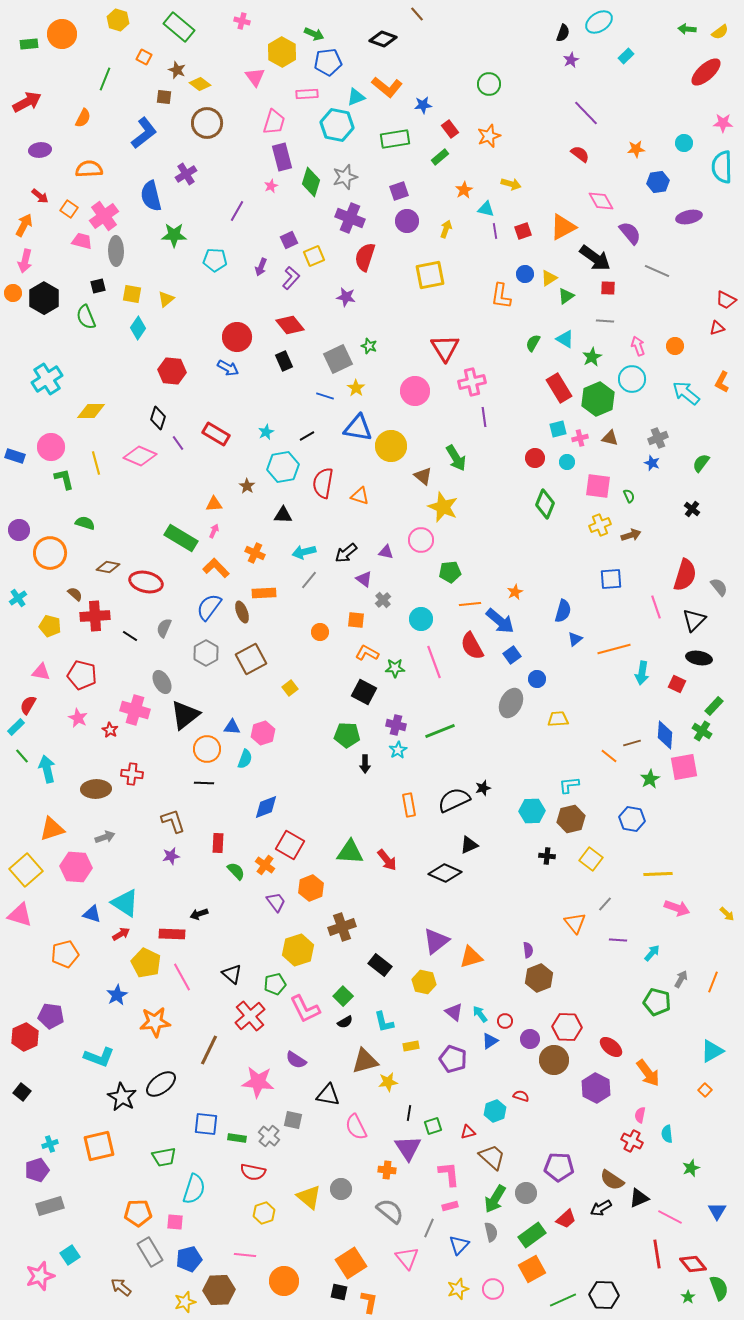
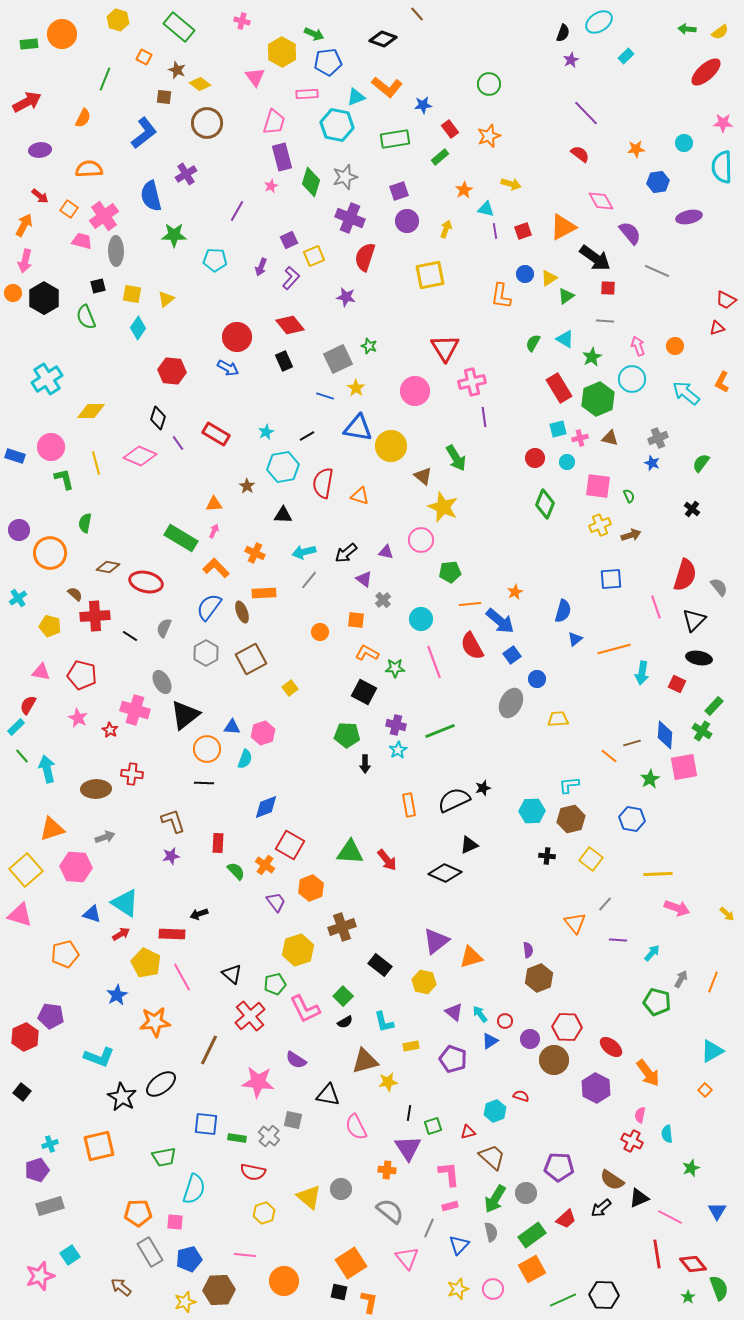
green semicircle at (85, 523): rotated 96 degrees counterclockwise
black arrow at (601, 1208): rotated 10 degrees counterclockwise
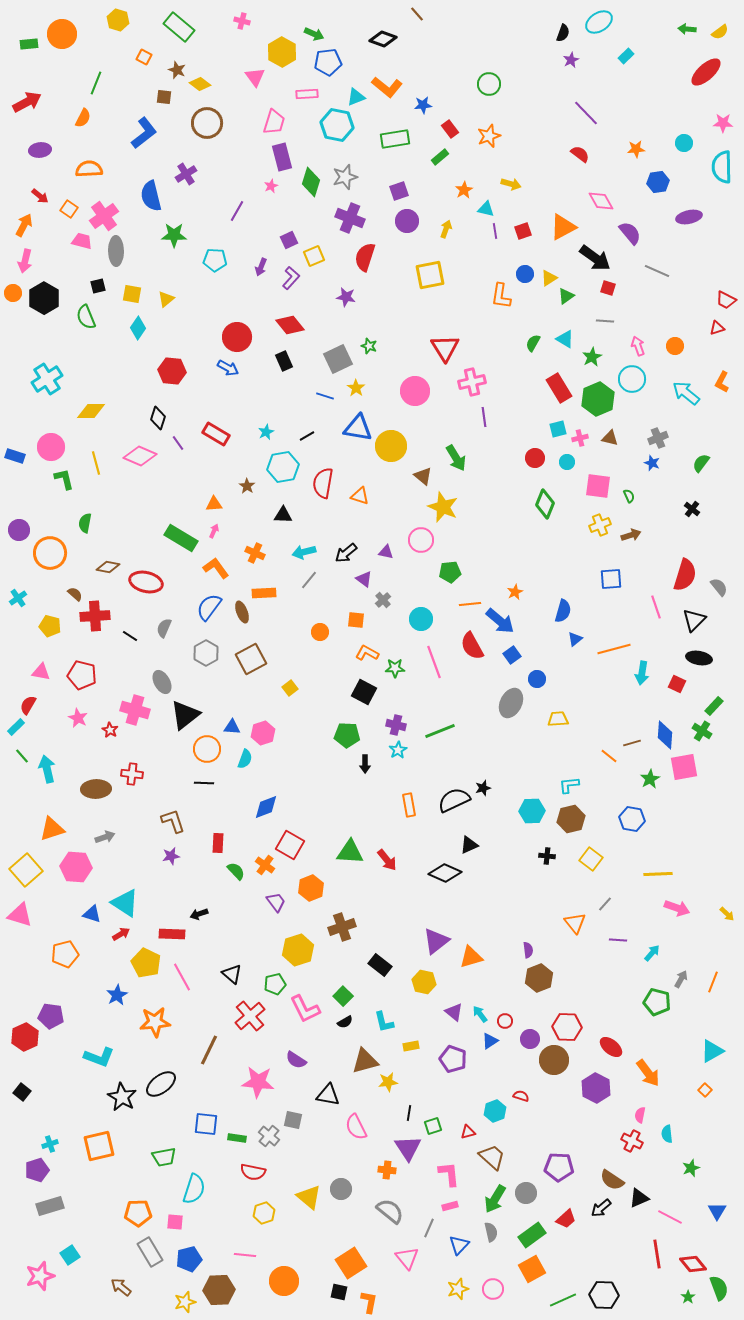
green line at (105, 79): moved 9 px left, 4 px down
red square at (608, 288): rotated 14 degrees clockwise
orange L-shape at (216, 568): rotated 8 degrees clockwise
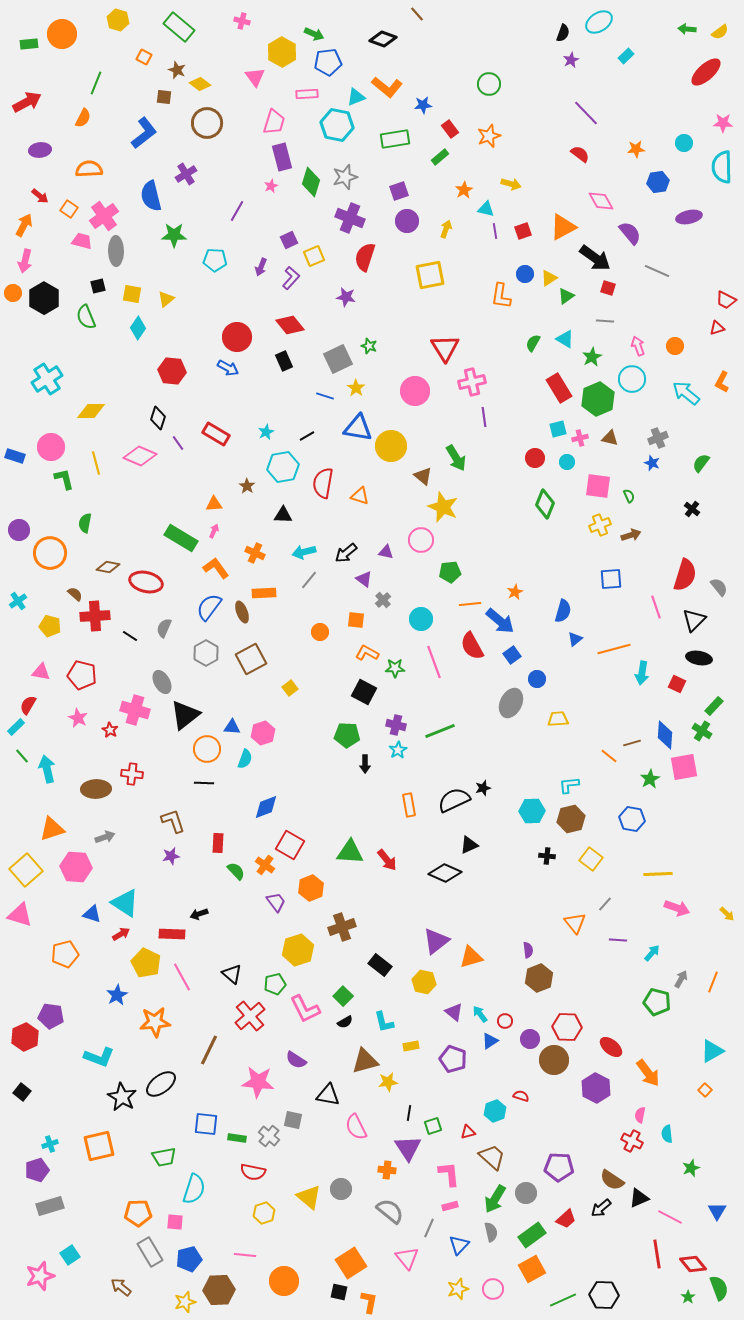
cyan cross at (18, 598): moved 3 px down
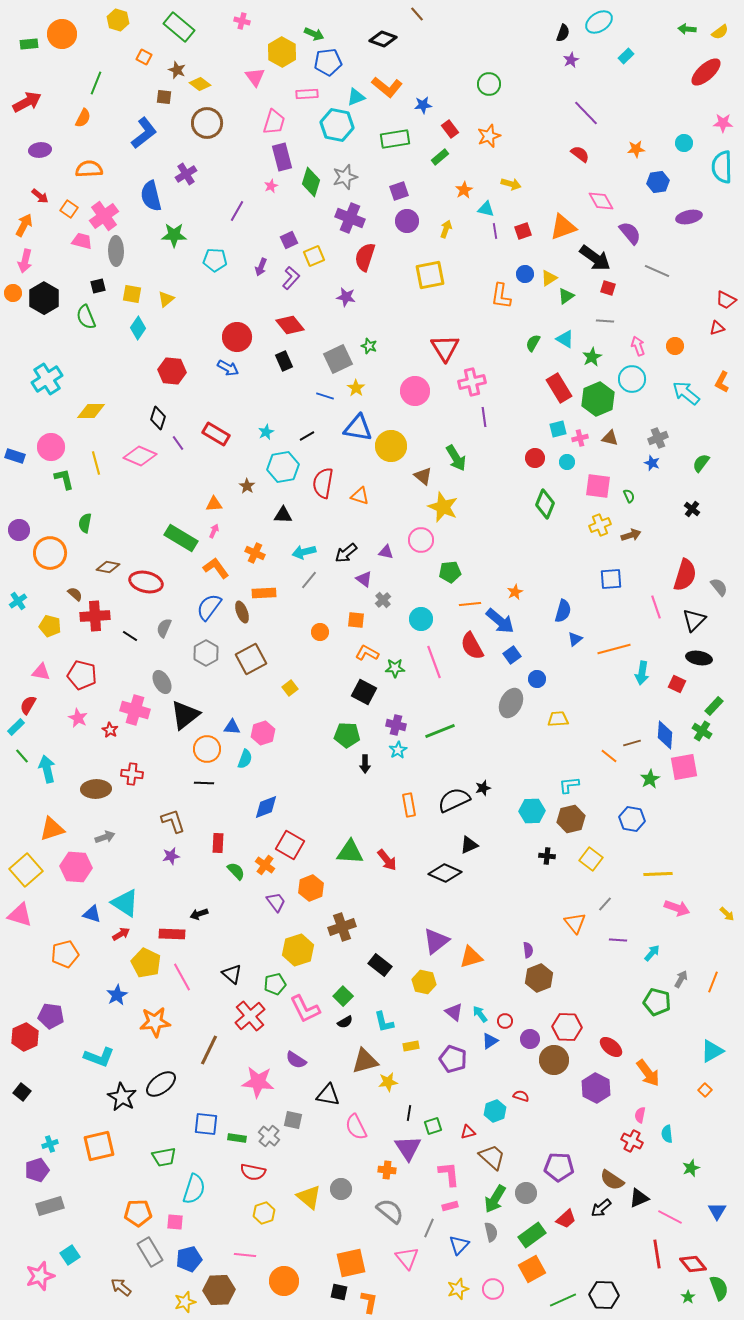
orange triangle at (563, 227): rotated 8 degrees clockwise
orange square at (351, 1263): rotated 20 degrees clockwise
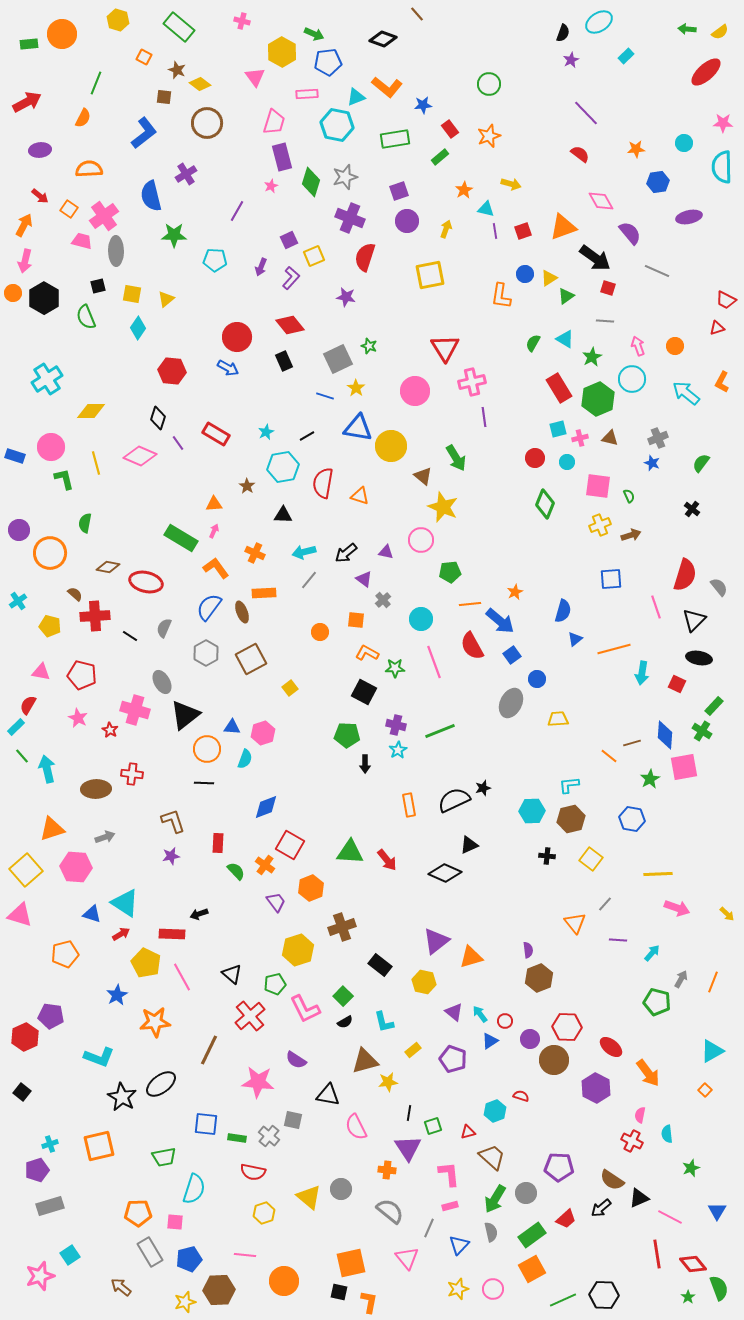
yellow rectangle at (411, 1046): moved 2 px right, 4 px down; rotated 28 degrees counterclockwise
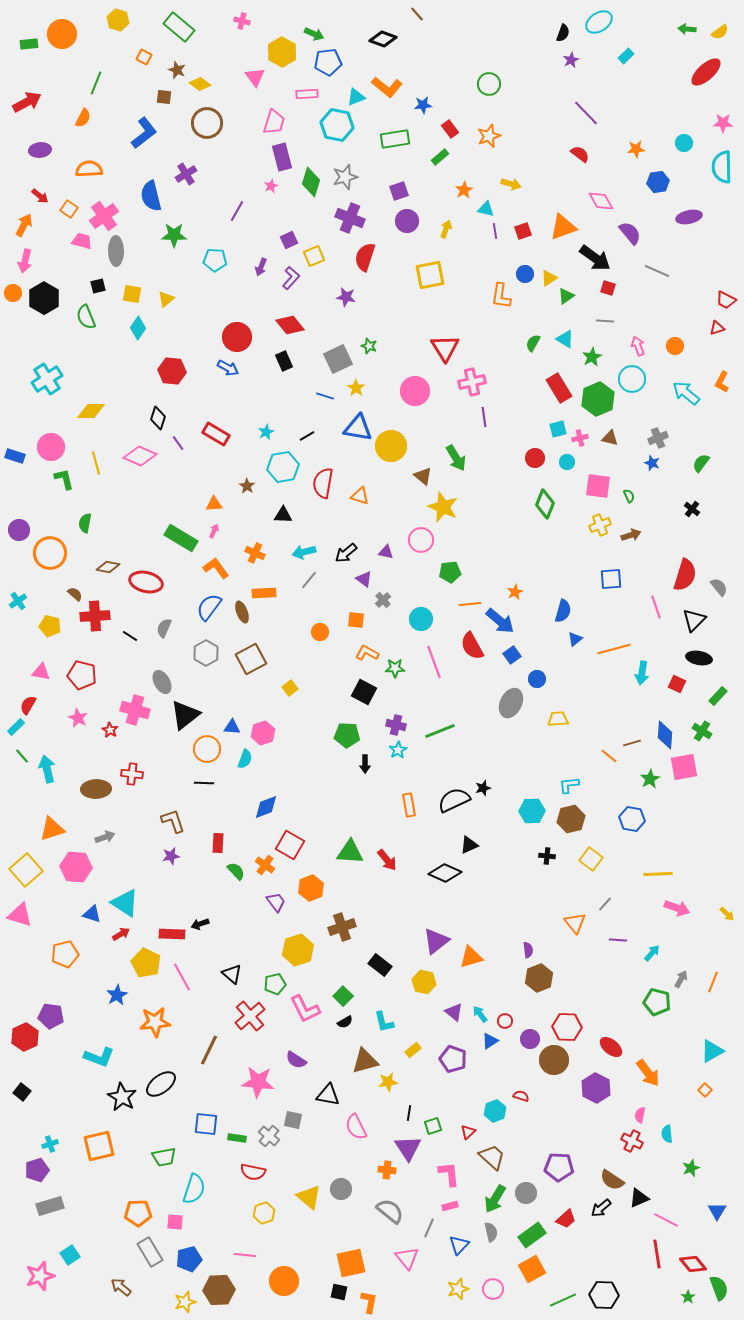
green rectangle at (714, 706): moved 4 px right, 10 px up
black arrow at (199, 914): moved 1 px right, 10 px down
red triangle at (468, 1132): rotated 28 degrees counterclockwise
pink line at (670, 1217): moved 4 px left, 3 px down
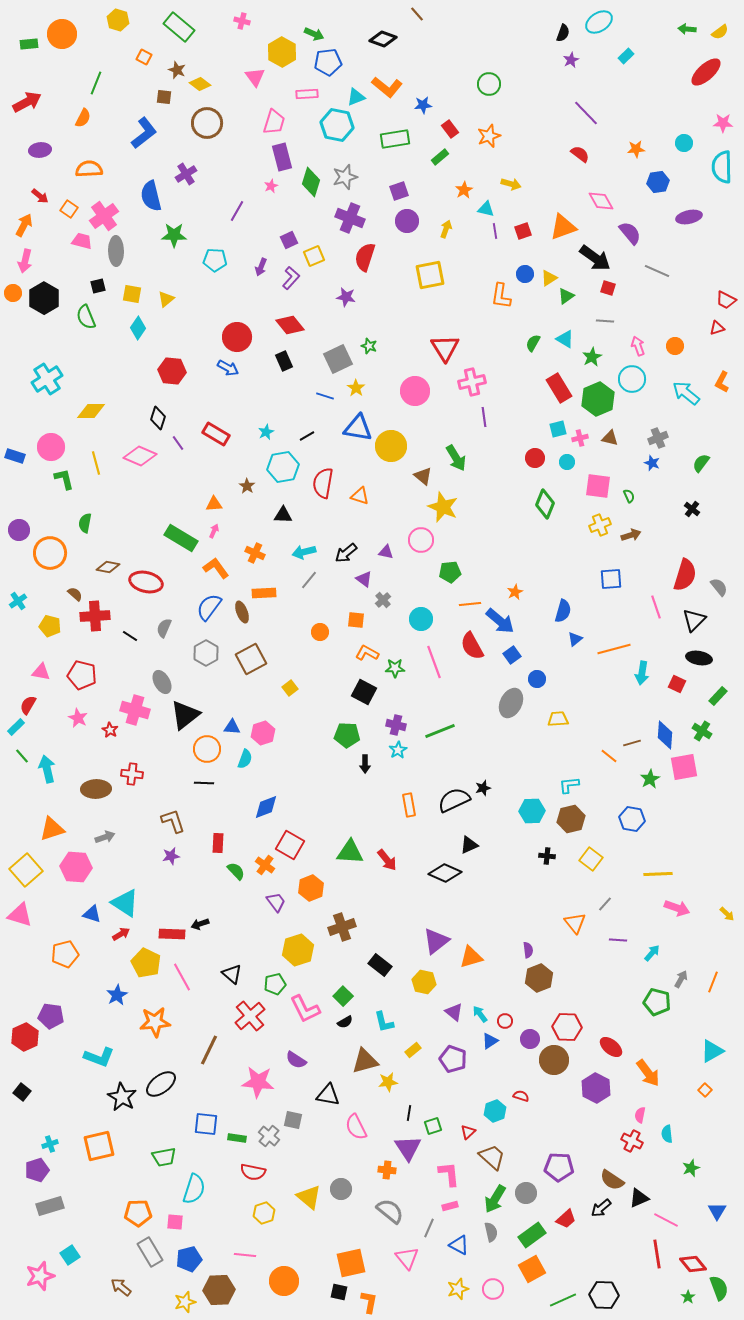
blue triangle at (459, 1245): rotated 45 degrees counterclockwise
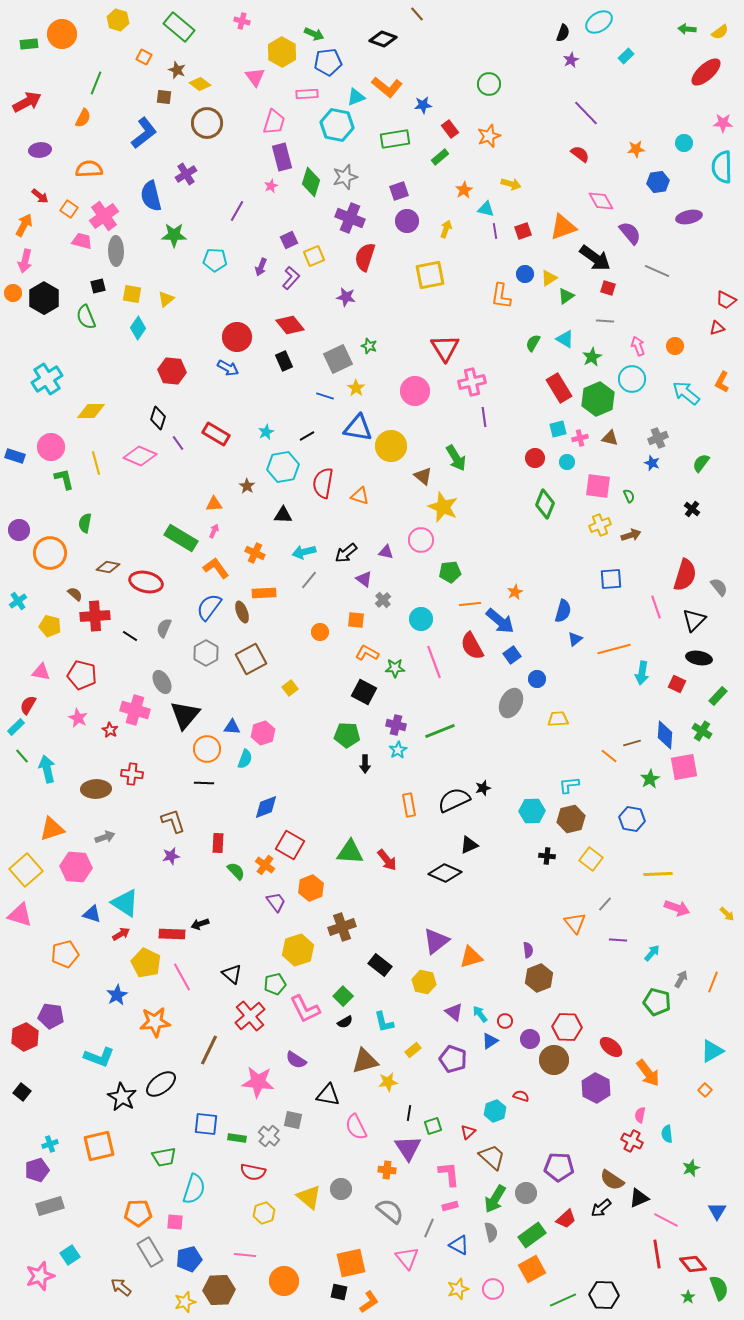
black triangle at (185, 715): rotated 12 degrees counterclockwise
orange L-shape at (369, 1302): rotated 45 degrees clockwise
